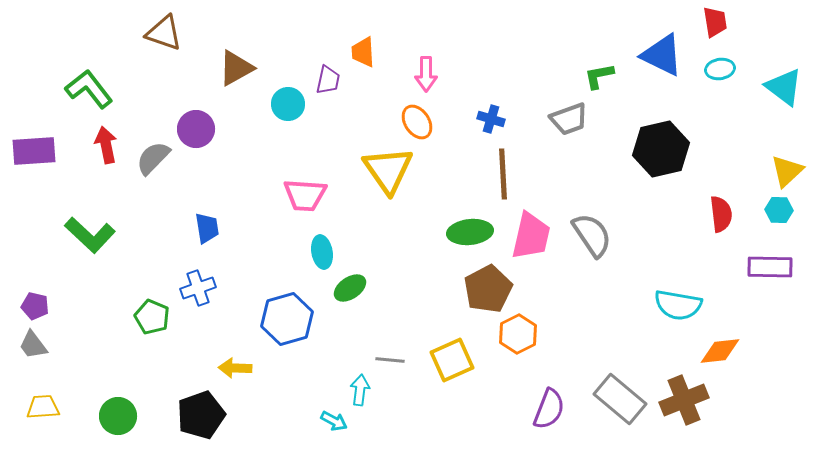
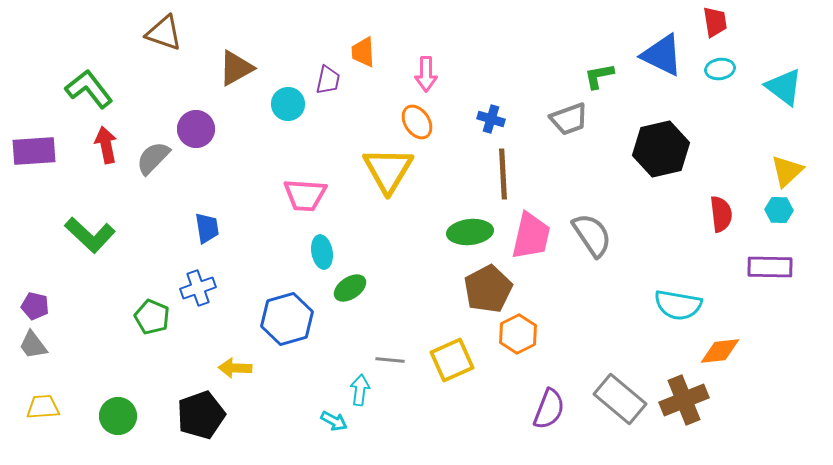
yellow triangle at (388, 170): rotated 6 degrees clockwise
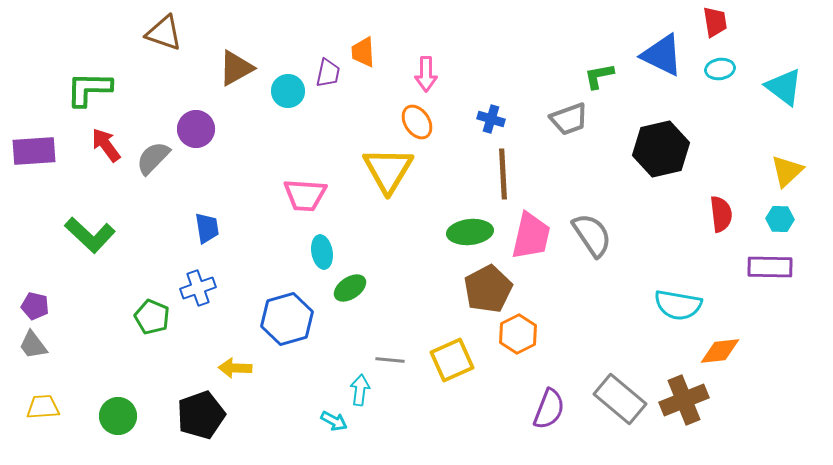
purple trapezoid at (328, 80): moved 7 px up
green L-shape at (89, 89): rotated 51 degrees counterclockwise
cyan circle at (288, 104): moved 13 px up
red arrow at (106, 145): rotated 24 degrees counterclockwise
cyan hexagon at (779, 210): moved 1 px right, 9 px down
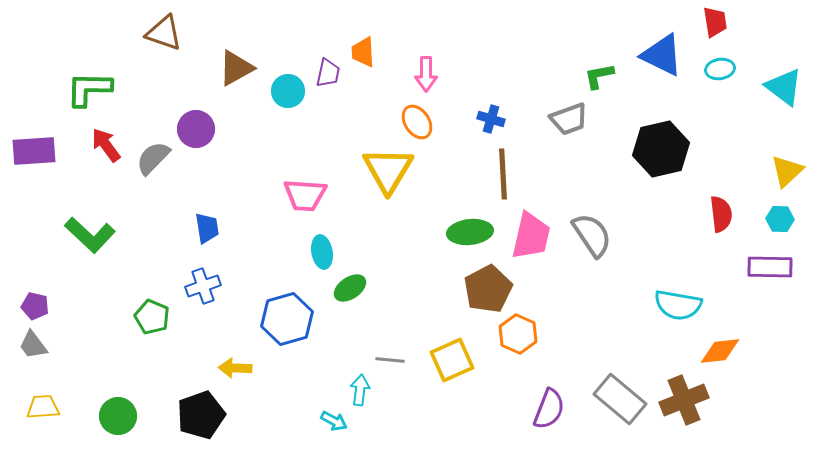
blue cross at (198, 288): moved 5 px right, 2 px up
orange hexagon at (518, 334): rotated 9 degrees counterclockwise
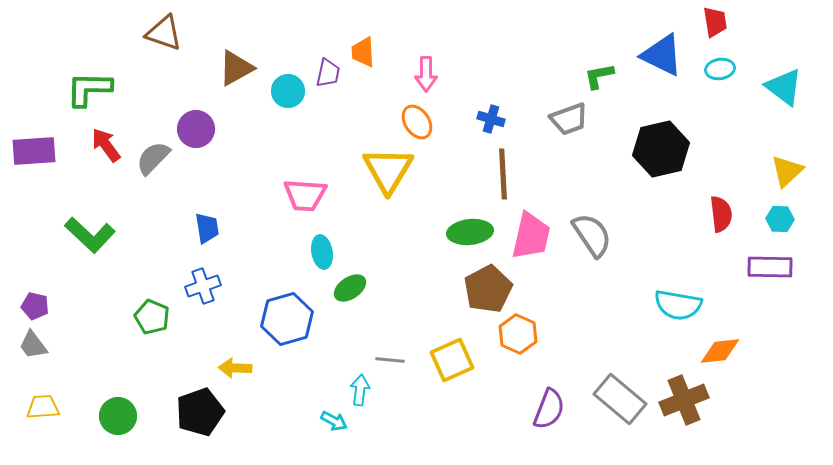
black pentagon at (201, 415): moved 1 px left, 3 px up
